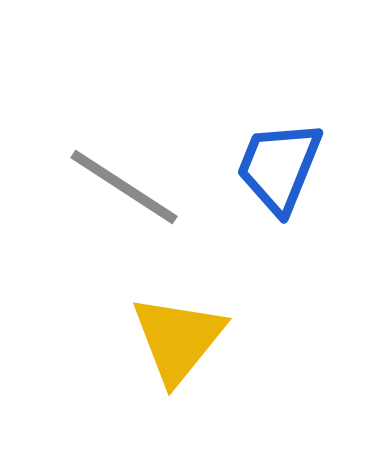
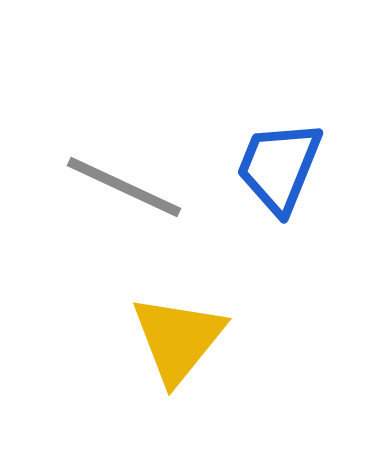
gray line: rotated 8 degrees counterclockwise
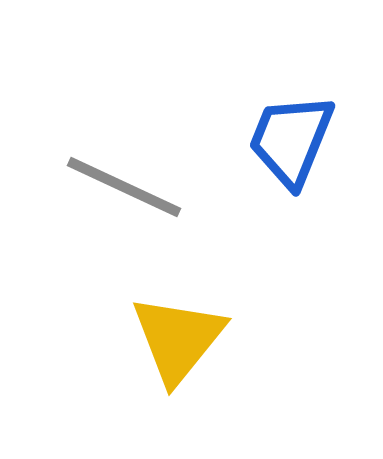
blue trapezoid: moved 12 px right, 27 px up
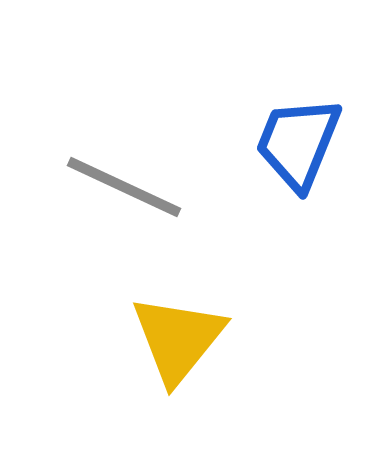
blue trapezoid: moved 7 px right, 3 px down
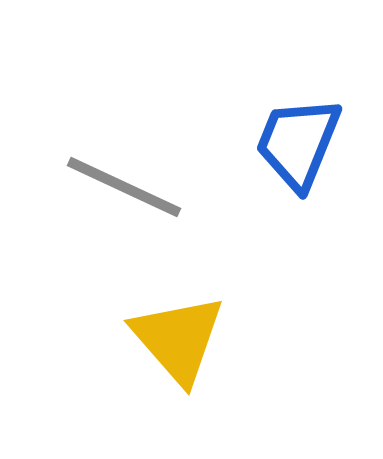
yellow triangle: rotated 20 degrees counterclockwise
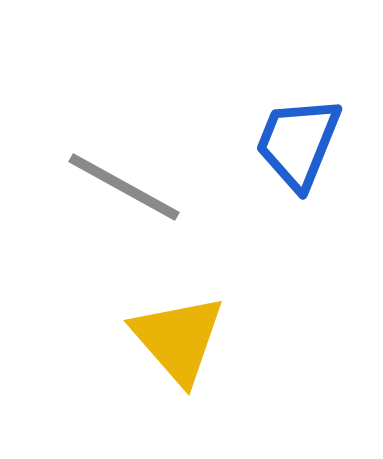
gray line: rotated 4 degrees clockwise
